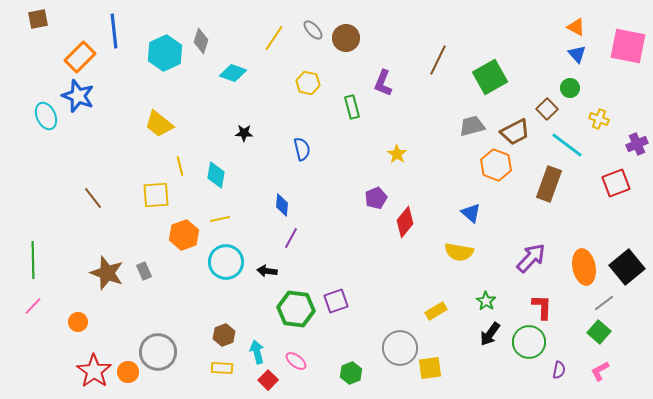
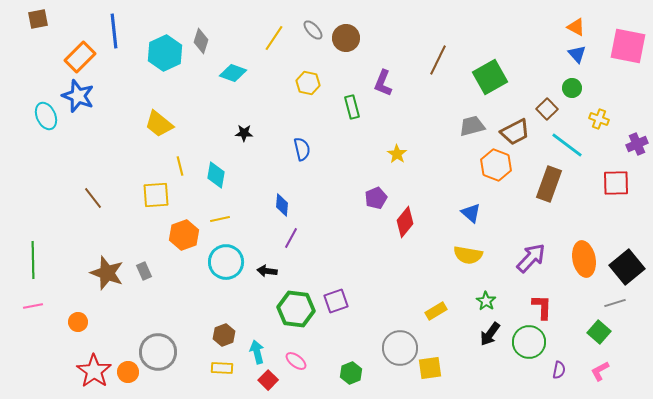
green circle at (570, 88): moved 2 px right
red square at (616, 183): rotated 20 degrees clockwise
yellow semicircle at (459, 252): moved 9 px right, 3 px down
orange ellipse at (584, 267): moved 8 px up
gray line at (604, 303): moved 11 px right; rotated 20 degrees clockwise
pink line at (33, 306): rotated 36 degrees clockwise
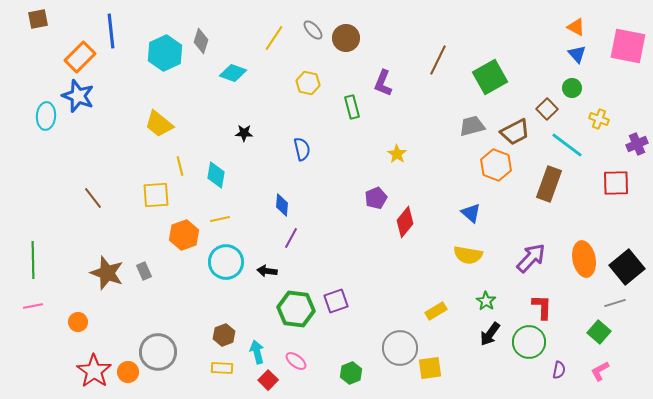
blue line at (114, 31): moved 3 px left
cyan ellipse at (46, 116): rotated 28 degrees clockwise
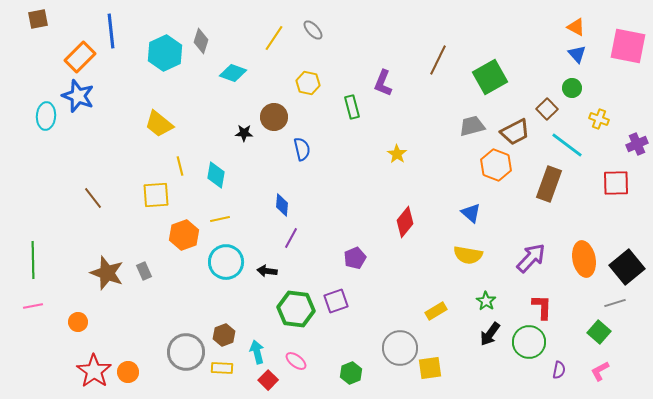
brown circle at (346, 38): moved 72 px left, 79 px down
purple pentagon at (376, 198): moved 21 px left, 60 px down
gray circle at (158, 352): moved 28 px right
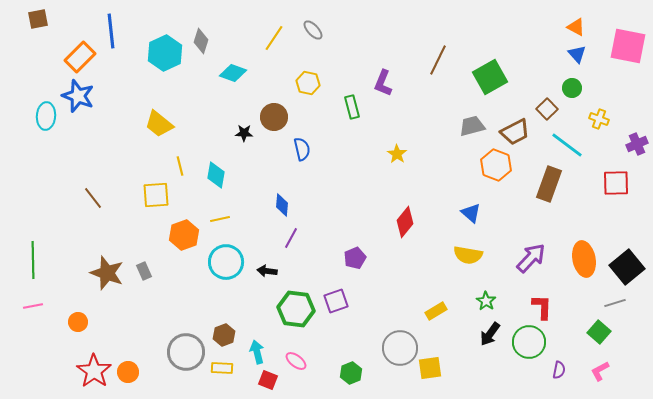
red square at (268, 380): rotated 24 degrees counterclockwise
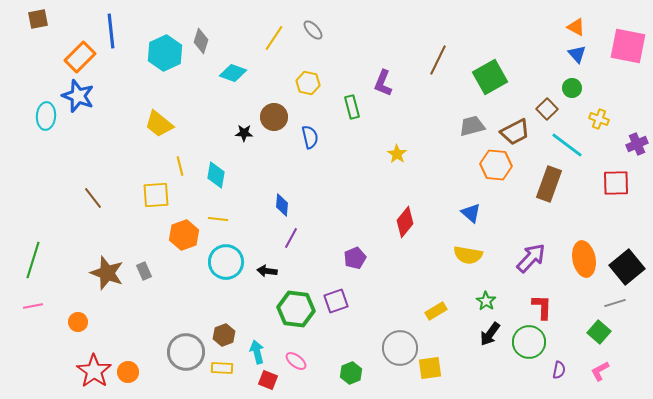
blue semicircle at (302, 149): moved 8 px right, 12 px up
orange hexagon at (496, 165): rotated 16 degrees counterclockwise
yellow line at (220, 219): moved 2 px left; rotated 18 degrees clockwise
green line at (33, 260): rotated 18 degrees clockwise
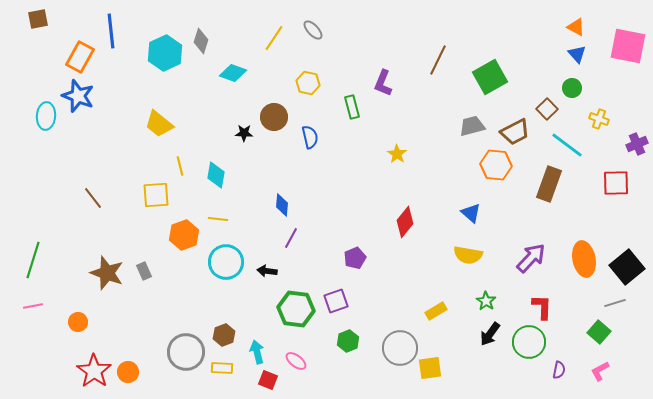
orange rectangle at (80, 57): rotated 16 degrees counterclockwise
green hexagon at (351, 373): moved 3 px left, 32 px up
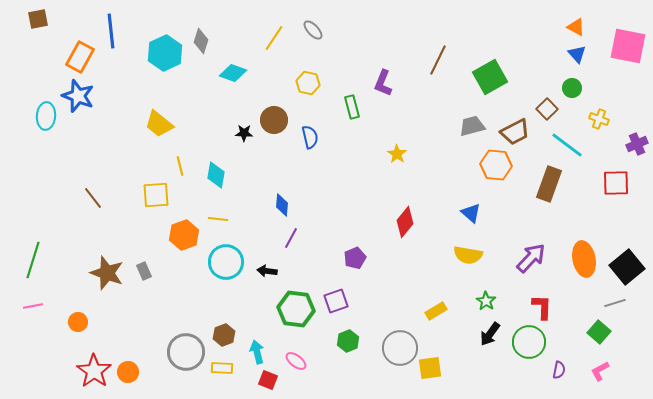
brown circle at (274, 117): moved 3 px down
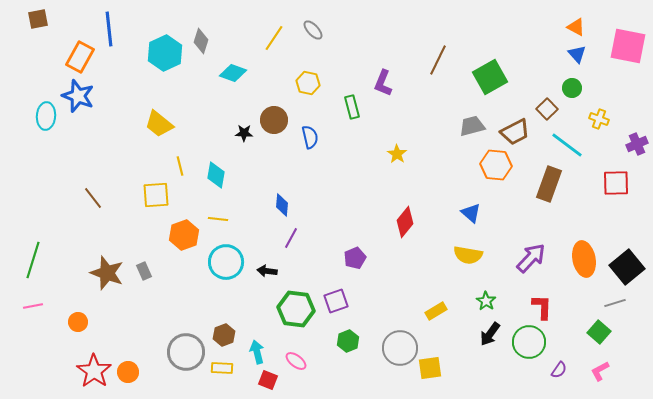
blue line at (111, 31): moved 2 px left, 2 px up
purple semicircle at (559, 370): rotated 24 degrees clockwise
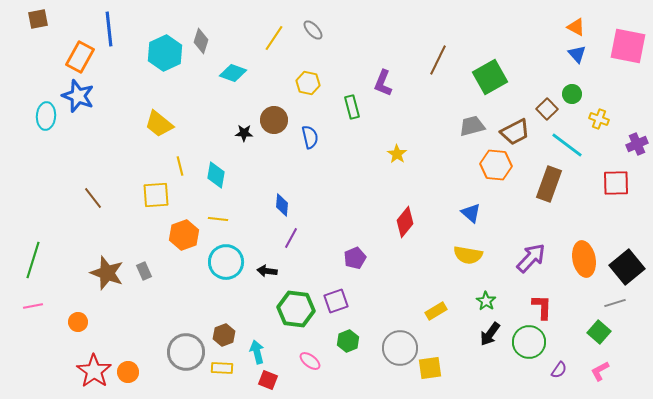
green circle at (572, 88): moved 6 px down
pink ellipse at (296, 361): moved 14 px right
